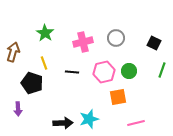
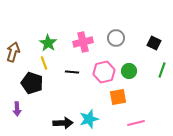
green star: moved 3 px right, 10 px down
purple arrow: moved 1 px left
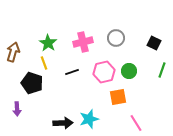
black line: rotated 24 degrees counterclockwise
pink line: rotated 72 degrees clockwise
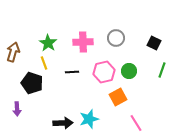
pink cross: rotated 12 degrees clockwise
black line: rotated 16 degrees clockwise
orange square: rotated 18 degrees counterclockwise
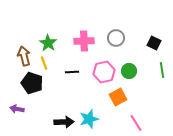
pink cross: moved 1 px right, 1 px up
brown arrow: moved 11 px right, 4 px down; rotated 30 degrees counterclockwise
green line: rotated 28 degrees counterclockwise
purple arrow: rotated 104 degrees clockwise
black arrow: moved 1 px right, 1 px up
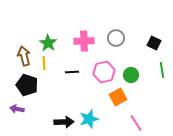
yellow line: rotated 16 degrees clockwise
green circle: moved 2 px right, 4 px down
black pentagon: moved 5 px left, 2 px down
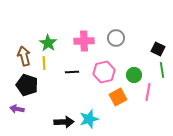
black square: moved 4 px right, 6 px down
green circle: moved 3 px right
pink line: moved 12 px right, 31 px up; rotated 42 degrees clockwise
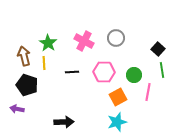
pink cross: rotated 30 degrees clockwise
black square: rotated 16 degrees clockwise
pink hexagon: rotated 15 degrees clockwise
cyan star: moved 28 px right, 3 px down
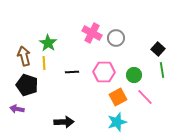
pink cross: moved 8 px right, 8 px up
pink line: moved 3 px left, 5 px down; rotated 54 degrees counterclockwise
